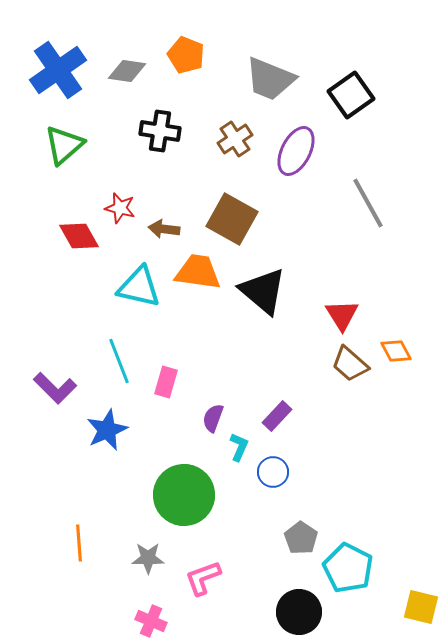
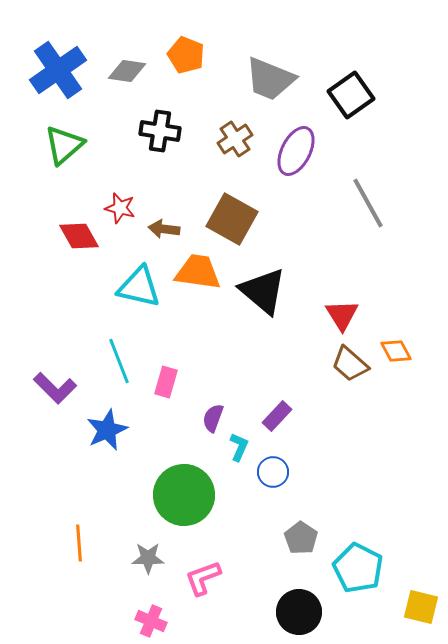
cyan pentagon: moved 10 px right
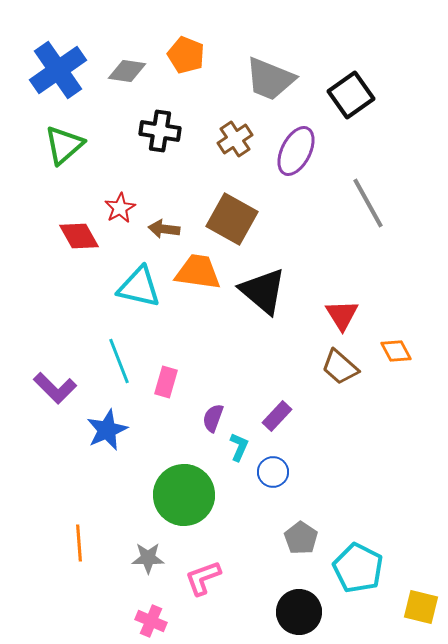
red star: rotated 28 degrees clockwise
brown trapezoid: moved 10 px left, 3 px down
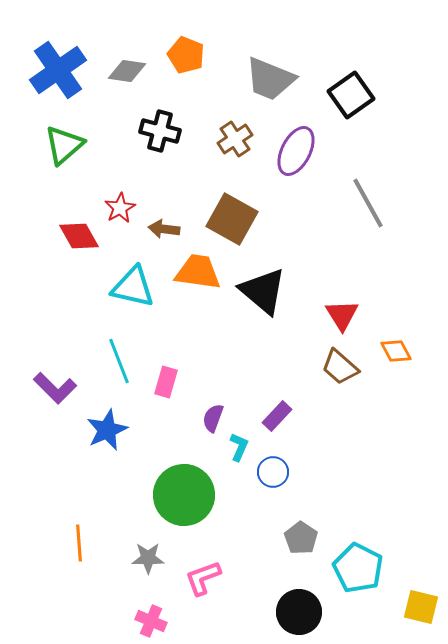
black cross: rotated 6 degrees clockwise
cyan triangle: moved 6 px left
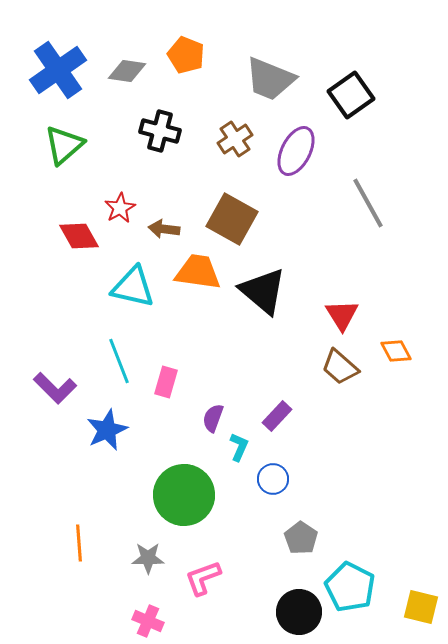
blue circle: moved 7 px down
cyan pentagon: moved 8 px left, 19 px down
pink cross: moved 3 px left
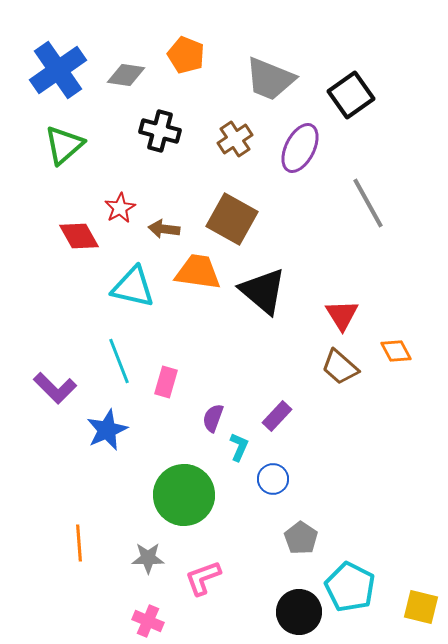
gray diamond: moved 1 px left, 4 px down
purple ellipse: moved 4 px right, 3 px up
